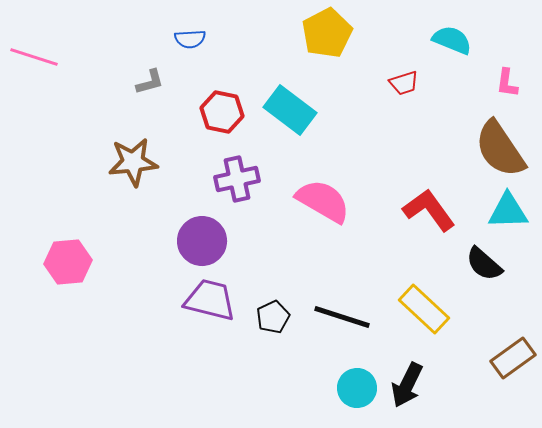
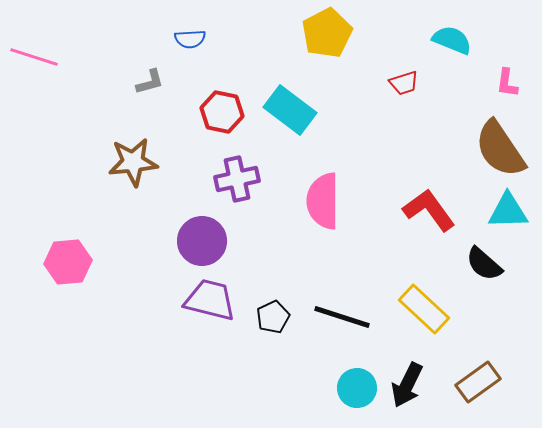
pink semicircle: rotated 120 degrees counterclockwise
brown rectangle: moved 35 px left, 24 px down
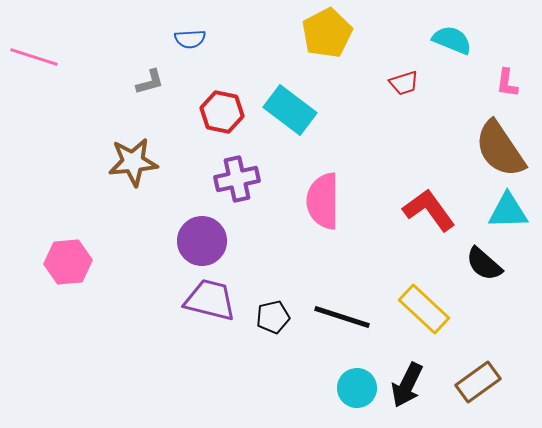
black pentagon: rotated 12 degrees clockwise
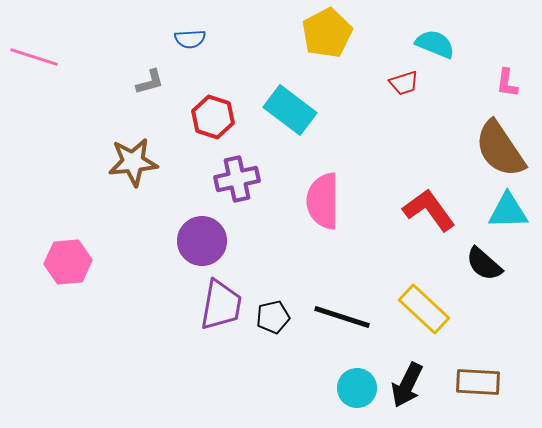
cyan semicircle: moved 17 px left, 4 px down
red hexagon: moved 9 px left, 5 px down; rotated 6 degrees clockwise
purple trapezoid: moved 11 px right, 5 px down; rotated 86 degrees clockwise
brown rectangle: rotated 39 degrees clockwise
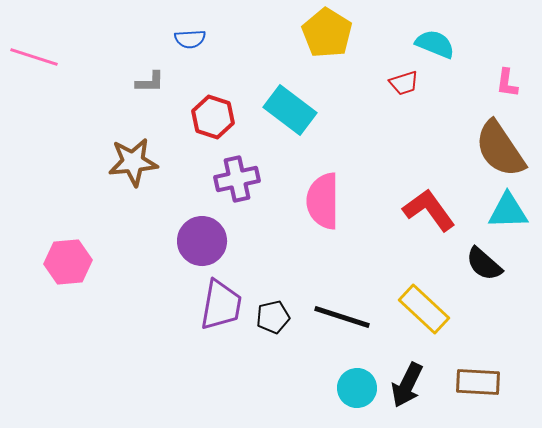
yellow pentagon: rotated 12 degrees counterclockwise
gray L-shape: rotated 16 degrees clockwise
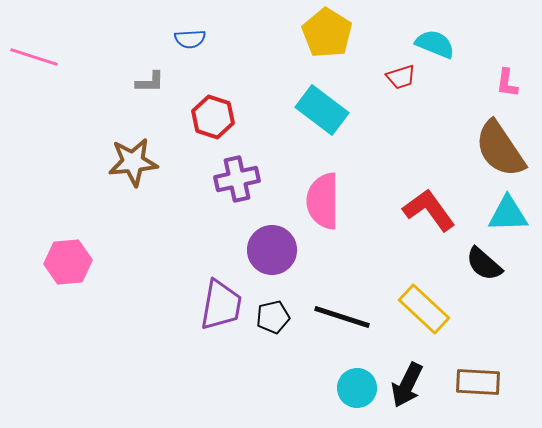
red trapezoid: moved 3 px left, 6 px up
cyan rectangle: moved 32 px right
cyan triangle: moved 3 px down
purple circle: moved 70 px right, 9 px down
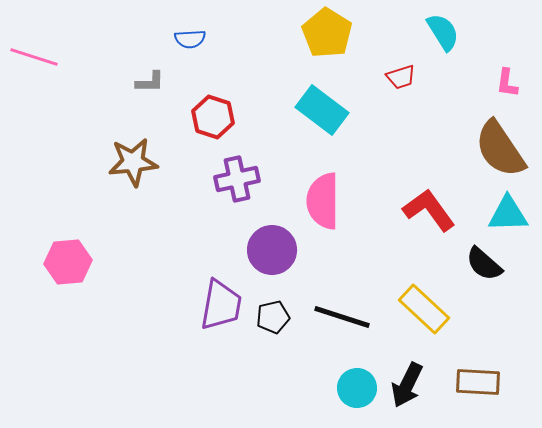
cyan semicircle: moved 8 px right, 12 px up; rotated 36 degrees clockwise
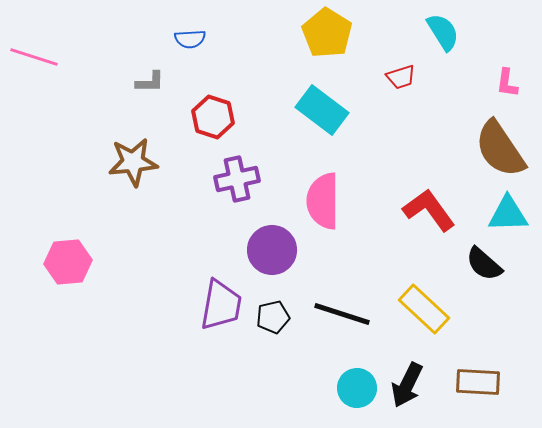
black line: moved 3 px up
